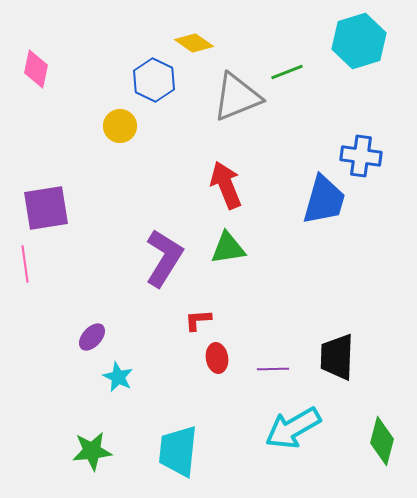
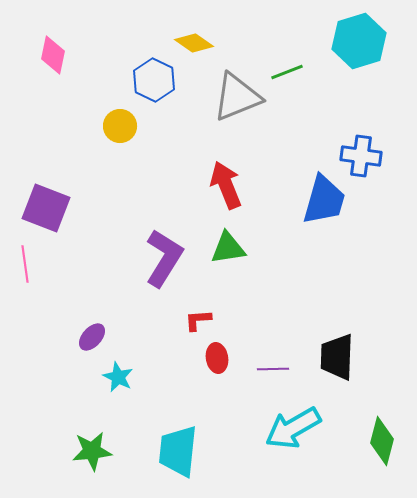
pink diamond: moved 17 px right, 14 px up
purple square: rotated 30 degrees clockwise
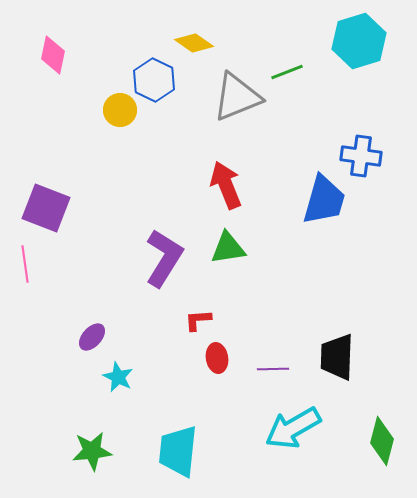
yellow circle: moved 16 px up
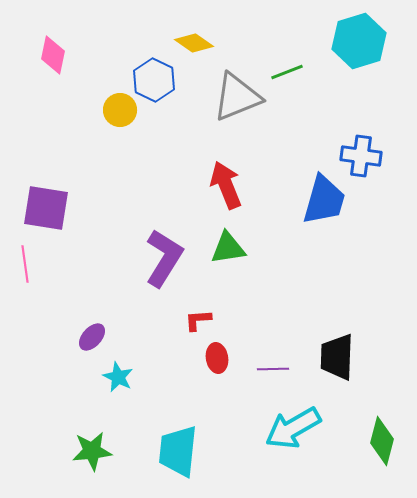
purple square: rotated 12 degrees counterclockwise
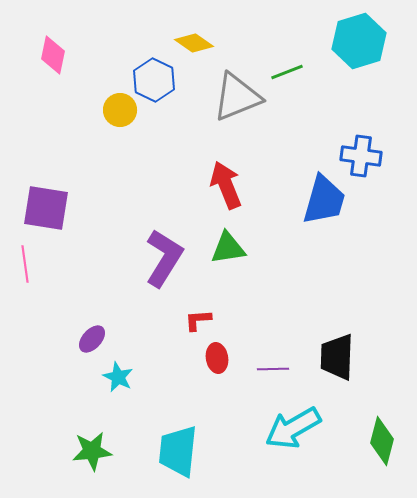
purple ellipse: moved 2 px down
